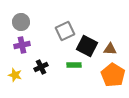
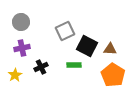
purple cross: moved 3 px down
yellow star: rotated 24 degrees clockwise
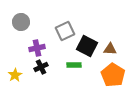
purple cross: moved 15 px right
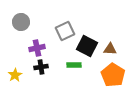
black cross: rotated 16 degrees clockwise
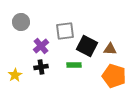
gray square: rotated 18 degrees clockwise
purple cross: moved 4 px right, 2 px up; rotated 28 degrees counterclockwise
orange pentagon: moved 1 px right, 1 px down; rotated 15 degrees counterclockwise
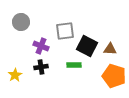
purple cross: rotated 28 degrees counterclockwise
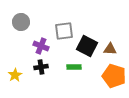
gray square: moved 1 px left
green rectangle: moved 2 px down
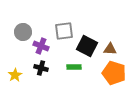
gray circle: moved 2 px right, 10 px down
black cross: moved 1 px down; rotated 24 degrees clockwise
orange pentagon: moved 3 px up
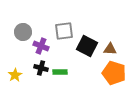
green rectangle: moved 14 px left, 5 px down
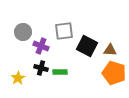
brown triangle: moved 1 px down
yellow star: moved 3 px right, 3 px down
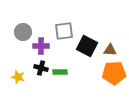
purple cross: rotated 21 degrees counterclockwise
orange pentagon: rotated 20 degrees counterclockwise
yellow star: moved 1 px up; rotated 24 degrees counterclockwise
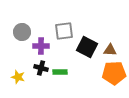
gray circle: moved 1 px left
black square: moved 1 px down
